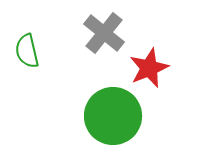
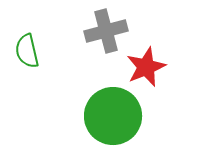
gray cross: moved 2 px right, 2 px up; rotated 36 degrees clockwise
red star: moved 3 px left, 1 px up
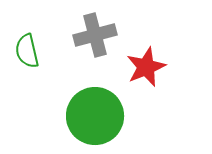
gray cross: moved 11 px left, 4 px down
green circle: moved 18 px left
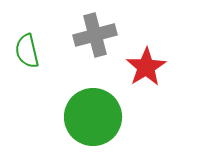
red star: rotated 9 degrees counterclockwise
green circle: moved 2 px left, 1 px down
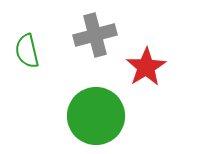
green circle: moved 3 px right, 1 px up
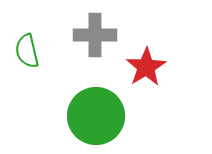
gray cross: rotated 15 degrees clockwise
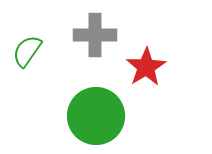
green semicircle: rotated 48 degrees clockwise
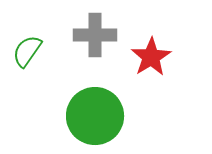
red star: moved 5 px right, 10 px up
green circle: moved 1 px left
